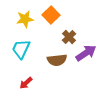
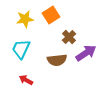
orange square: rotated 12 degrees clockwise
red arrow: moved 3 px up; rotated 72 degrees clockwise
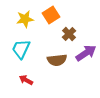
brown cross: moved 3 px up
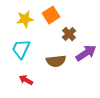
brown semicircle: moved 1 px left, 1 px down
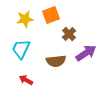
orange square: rotated 12 degrees clockwise
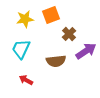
purple arrow: moved 2 px up
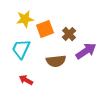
orange square: moved 6 px left, 14 px down
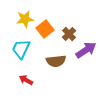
orange square: rotated 18 degrees counterclockwise
purple arrow: moved 1 px up
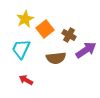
yellow star: rotated 18 degrees counterclockwise
brown cross: moved 1 px down; rotated 16 degrees counterclockwise
brown semicircle: moved 3 px up
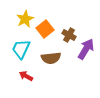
purple arrow: moved 1 px up; rotated 25 degrees counterclockwise
brown semicircle: moved 5 px left
red arrow: moved 4 px up
